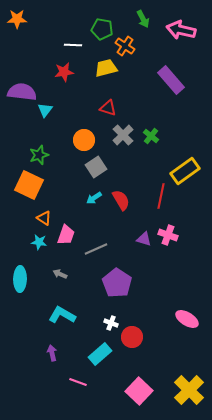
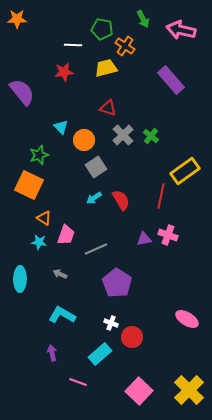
purple semicircle: rotated 44 degrees clockwise
cyan triangle: moved 16 px right, 17 px down; rotated 21 degrees counterclockwise
purple triangle: rotated 28 degrees counterclockwise
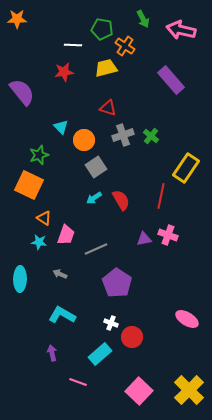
gray cross: rotated 25 degrees clockwise
yellow rectangle: moved 1 px right, 3 px up; rotated 20 degrees counterclockwise
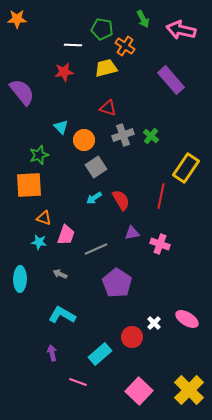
orange square: rotated 28 degrees counterclockwise
orange triangle: rotated 14 degrees counterclockwise
pink cross: moved 8 px left, 9 px down
purple triangle: moved 12 px left, 6 px up
white cross: moved 43 px right; rotated 24 degrees clockwise
